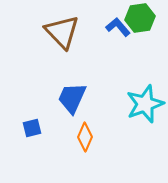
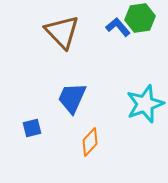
orange diamond: moved 5 px right, 5 px down; rotated 20 degrees clockwise
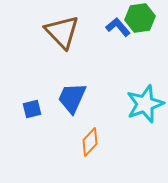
blue square: moved 19 px up
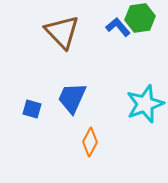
blue square: rotated 30 degrees clockwise
orange diamond: rotated 16 degrees counterclockwise
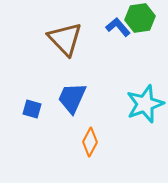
brown triangle: moved 3 px right, 7 px down
